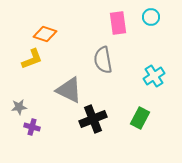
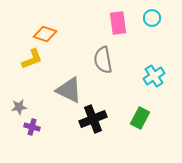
cyan circle: moved 1 px right, 1 px down
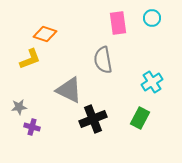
yellow L-shape: moved 2 px left
cyan cross: moved 2 px left, 6 px down
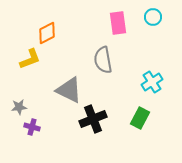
cyan circle: moved 1 px right, 1 px up
orange diamond: moved 2 px right, 1 px up; rotated 45 degrees counterclockwise
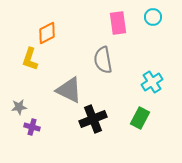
yellow L-shape: rotated 130 degrees clockwise
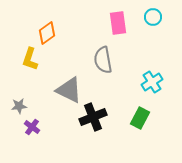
orange diamond: rotated 10 degrees counterclockwise
gray star: moved 1 px up
black cross: moved 2 px up
purple cross: rotated 21 degrees clockwise
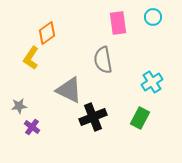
yellow L-shape: moved 1 px right, 1 px up; rotated 15 degrees clockwise
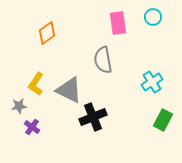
yellow L-shape: moved 5 px right, 26 px down
green rectangle: moved 23 px right, 2 px down
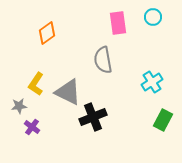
gray triangle: moved 1 px left, 2 px down
